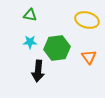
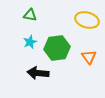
cyan star: rotated 24 degrees counterclockwise
black arrow: moved 2 px down; rotated 90 degrees clockwise
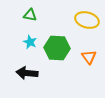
cyan star: rotated 24 degrees counterclockwise
green hexagon: rotated 10 degrees clockwise
black arrow: moved 11 px left
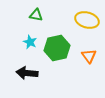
green triangle: moved 6 px right
green hexagon: rotated 15 degrees counterclockwise
orange triangle: moved 1 px up
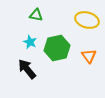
black arrow: moved 4 px up; rotated 45 degrees clockwise
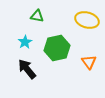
green triangle: moved 1 px right, 1 px down
cyan star: moved 5 px left; rotated 16 degrees clockwise
orange triangle: moved 6 px down
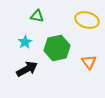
black arrow: rotated 100 degrees clockwise
